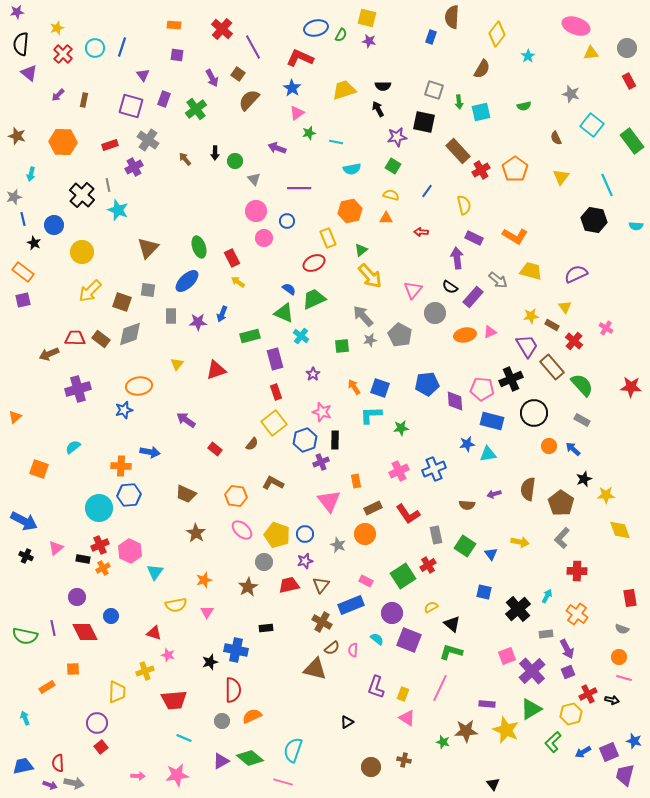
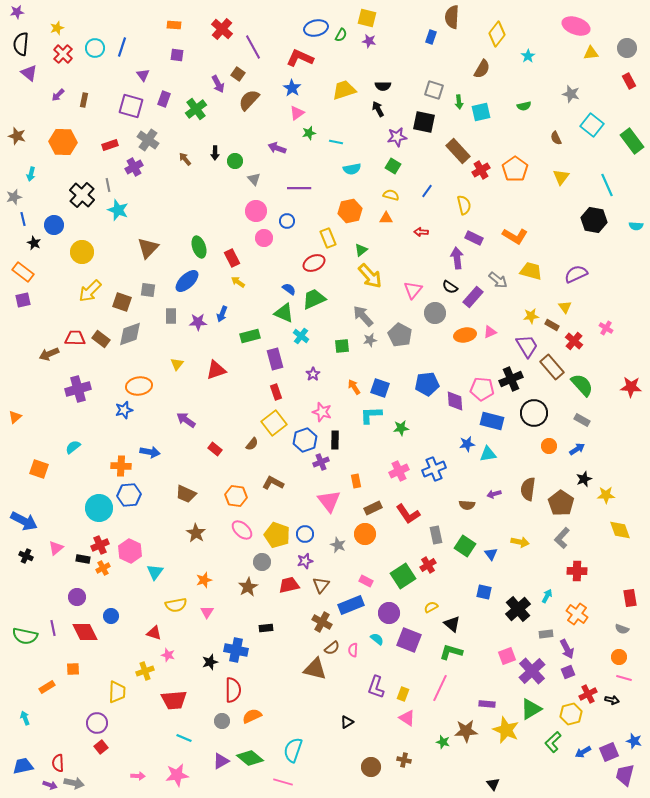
purple arrow at (212, 78): moved 6 px right, 6 px down
blue arrow at (573, 449): moved 4 px right; rotated 105 degrees clockwise
gray circle at (264, 562): moved 2 px left
purple circle at (392, 613): moved 3 px left
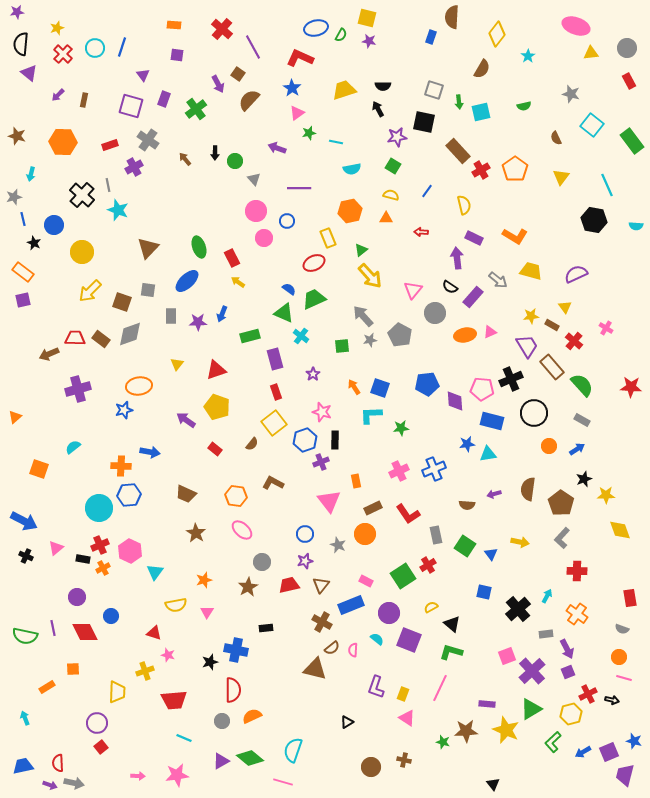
yellow pentagon at (277, 535): moved 60 px left, 128 px up
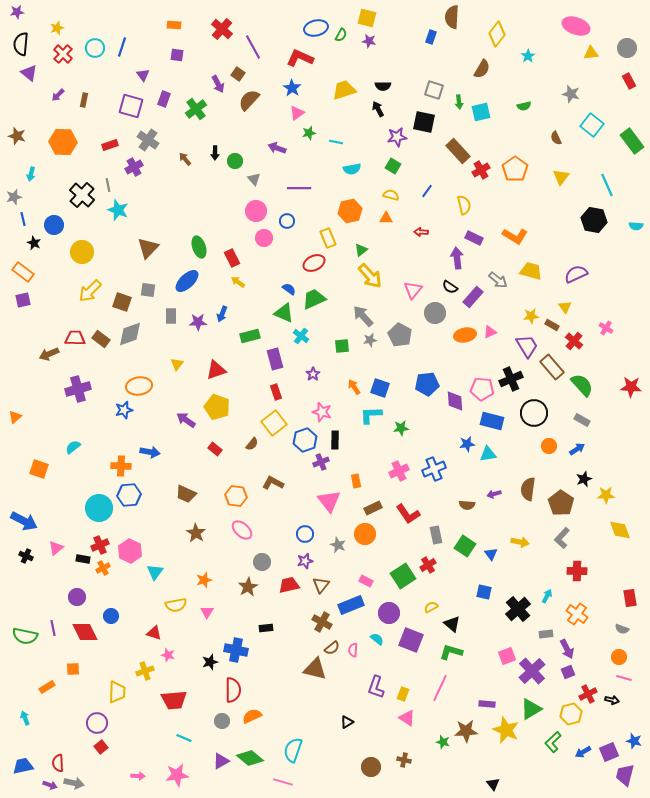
purple square at (409, 640): moved 2 px right
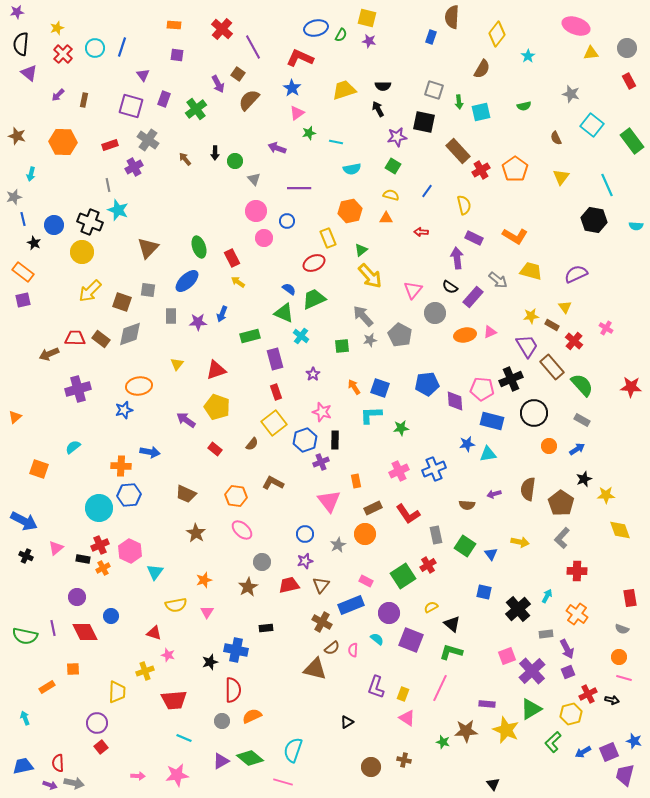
black cross at (82, 195): moved 8 px right, 27 px down; rotated 20 degrees counterclockwise
gray star at (338, 545): rotated 21 degrees clockwise
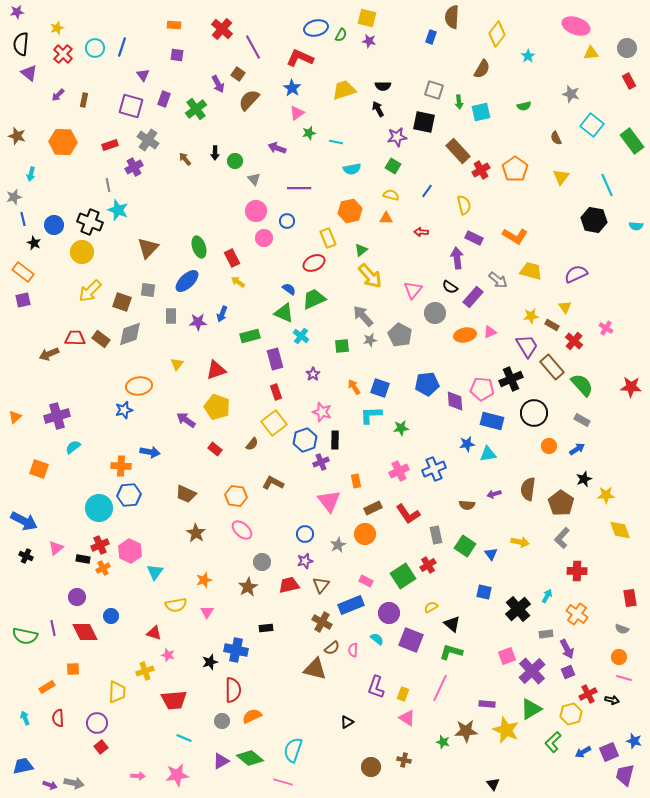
purple cross at (78, 389): moved 21 px left, 27 px down
red semicircle at (58, 763): moved 45 px up
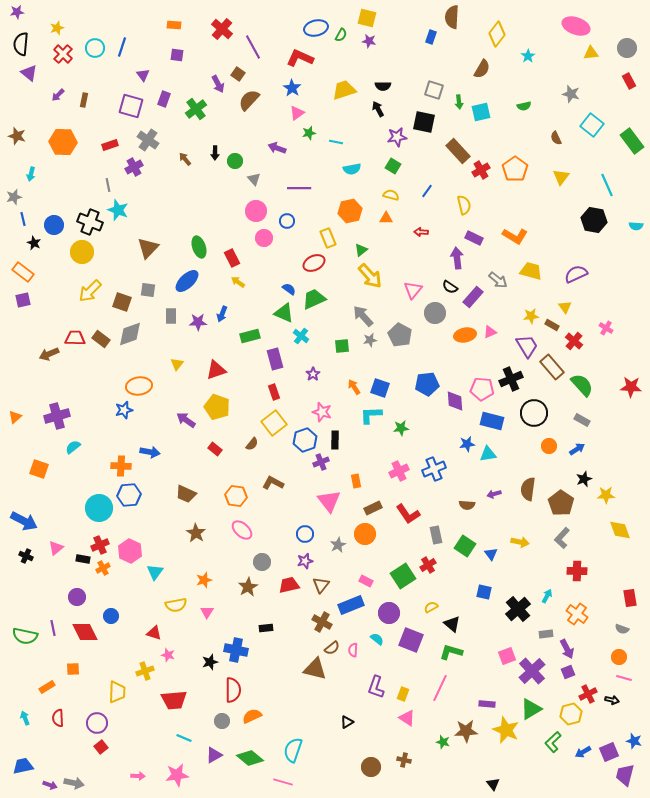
red rectangle at (276, 392): moved 2 px left
purple triangle at (221, 761): moved 7 px left, 6 px up
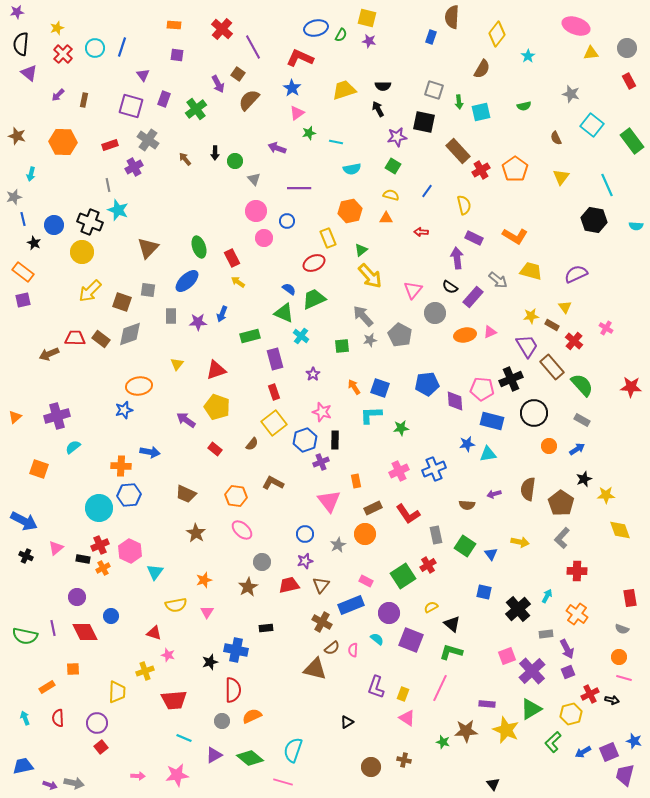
red cross at (588, 694): moved 2 px right
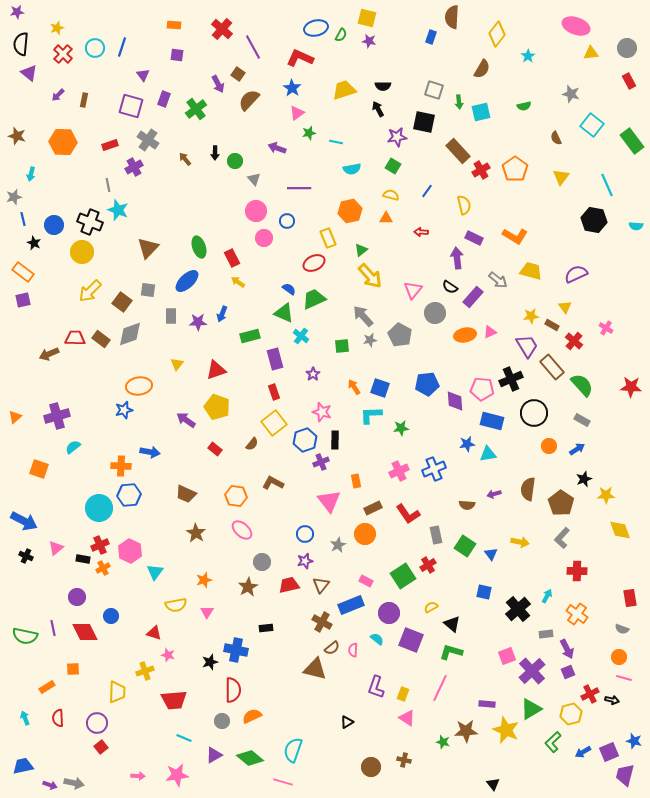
brown square at (122, 302): rotated 18 degrees clockwise
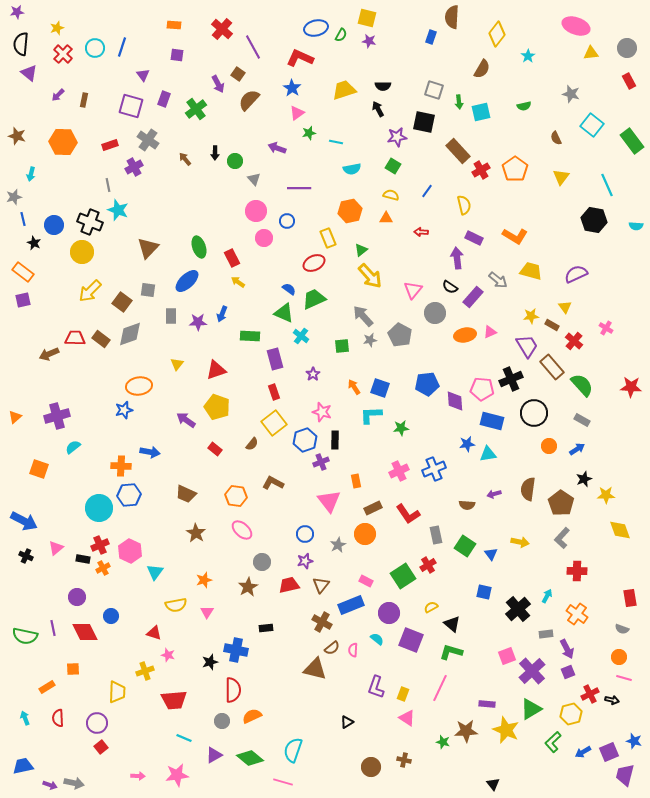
green rectangle at (250, 336): rotated 18 degrees clockwise
